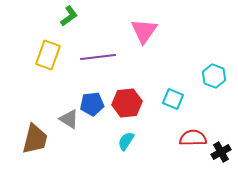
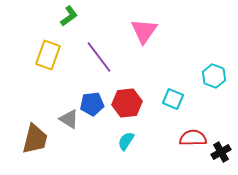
purple line: moved 1 px right; rotated 60 degrees clockwise
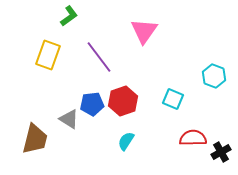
red hexagon: moved 4 px left, 2 px up; rotated 12 degrees counterclockwise
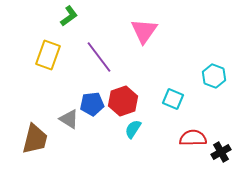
cyan semicircle: moved 7 px right, 12 px up
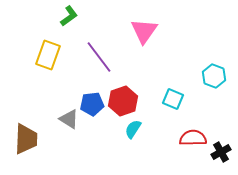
brown trapezoid: moved 9 px left; rotated 12 degrees counterclockwise
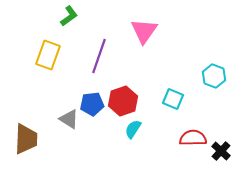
purple line: moved 1 px up; rotated 56 degrees clockwise
black cross: moved 1 px up; rotated 18 degrees counterclockwise
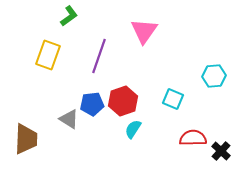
cyan hexagon: rotated 25 degrees counterclockwise
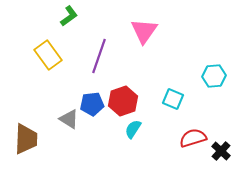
yellow rectangle: rotated 56 degrees counterclockwise
red semicircle: rotated 16 degrees counterclockwise
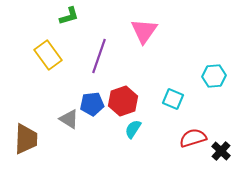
green L-shape: rotated 20 degrees clockwise
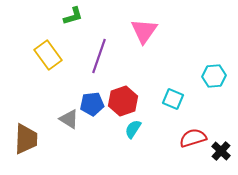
green L-shape: moved 4 px right
